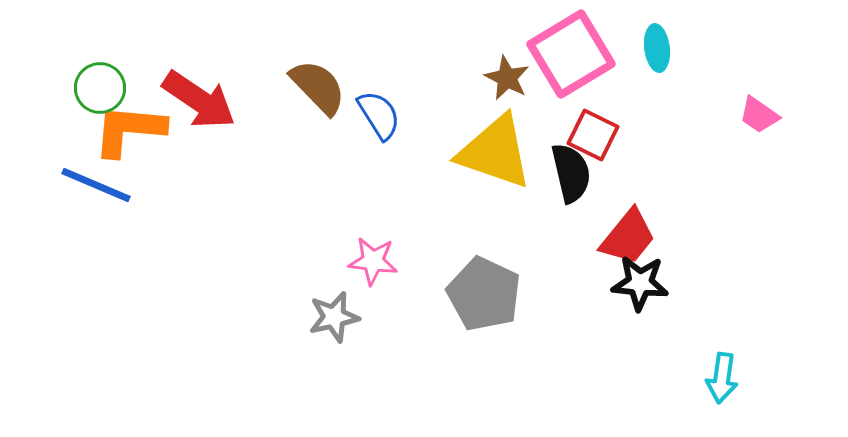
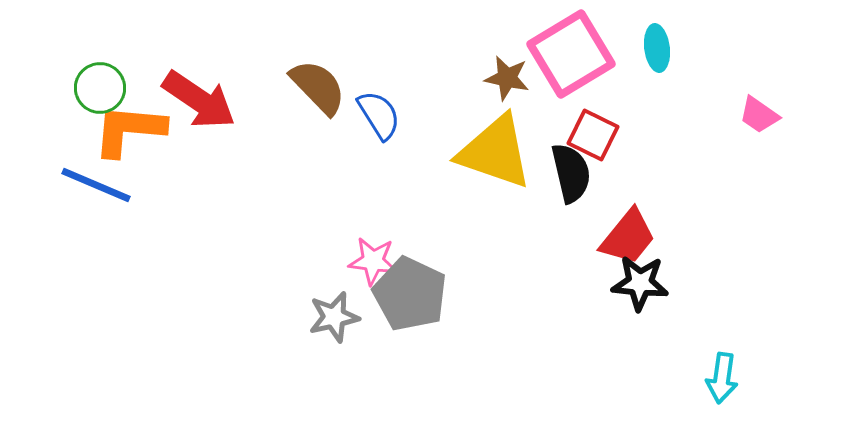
brown star: rotated 15 degrees counterclockwise
gray pentagon: moved 74 px left
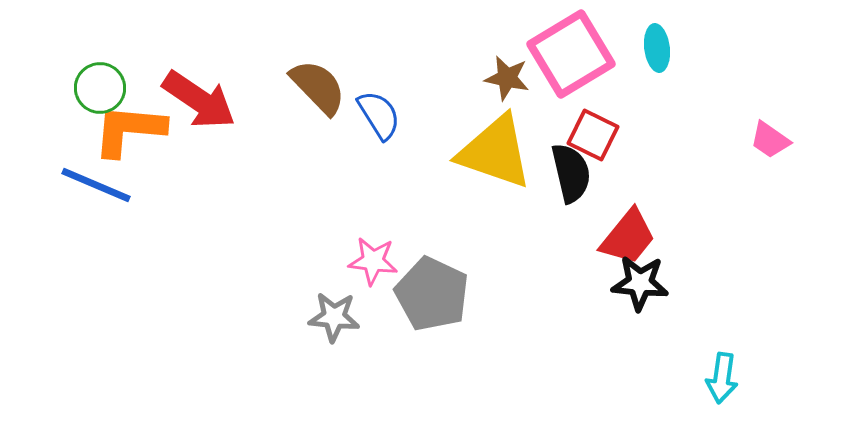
pink trapezoid: moved 11 px right, 25 px down
gray pentagon: moved 22 px right
gray star: rotated 18 degrees clockwise
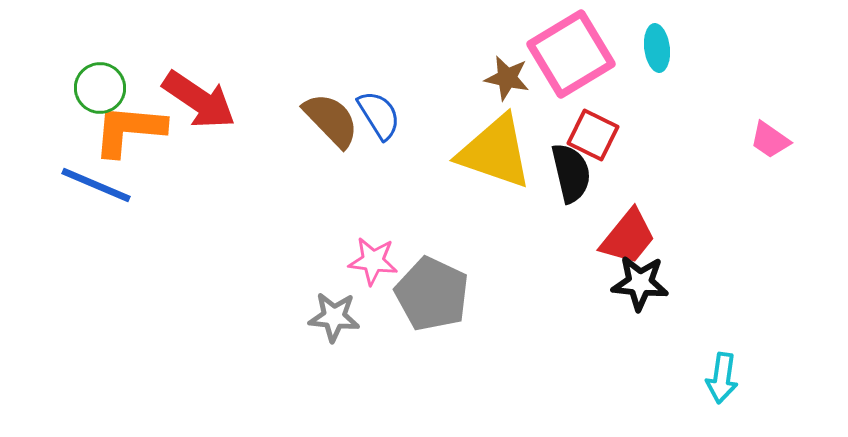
brown semicircle: moved 13 px right, 33 px down
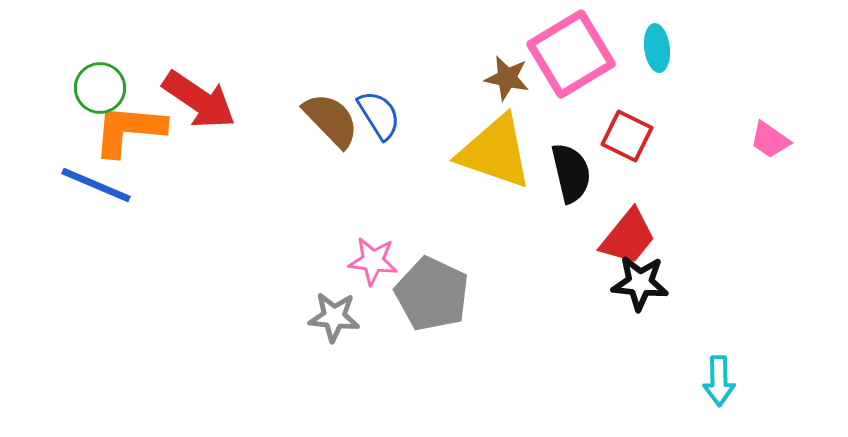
red square: moved 34 px right, 1 px down
cyan arrow: moved 3 px left, 3 px down; rotated 9 degrees counterclockwise
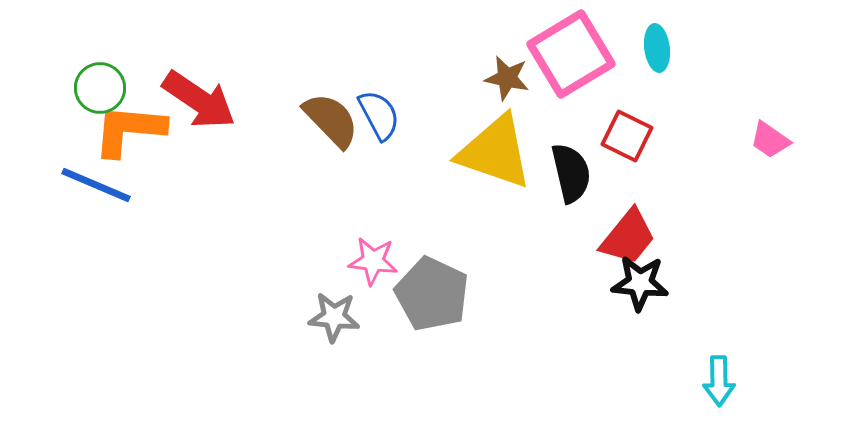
blue semicircle: rotated 4 degrees clockwise
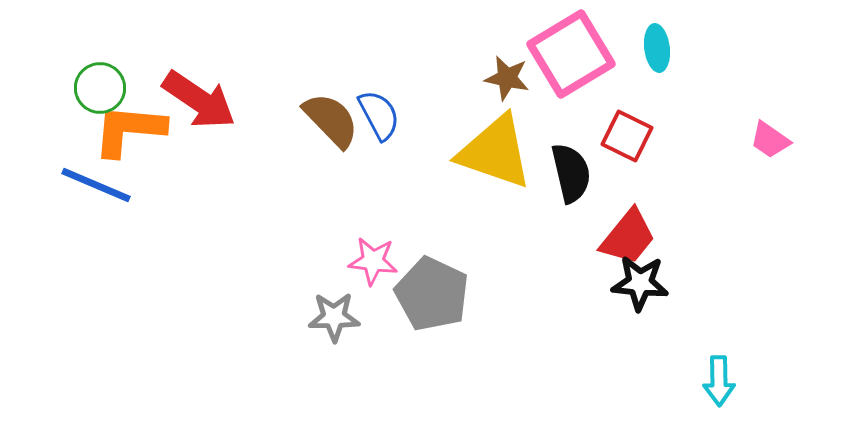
gray star: rotated 6 degrees counterclockwise
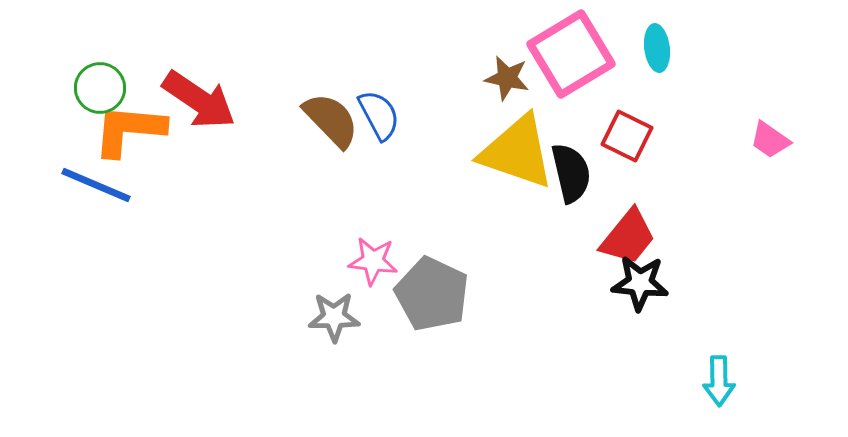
yellow triangle: moved 22 px right
